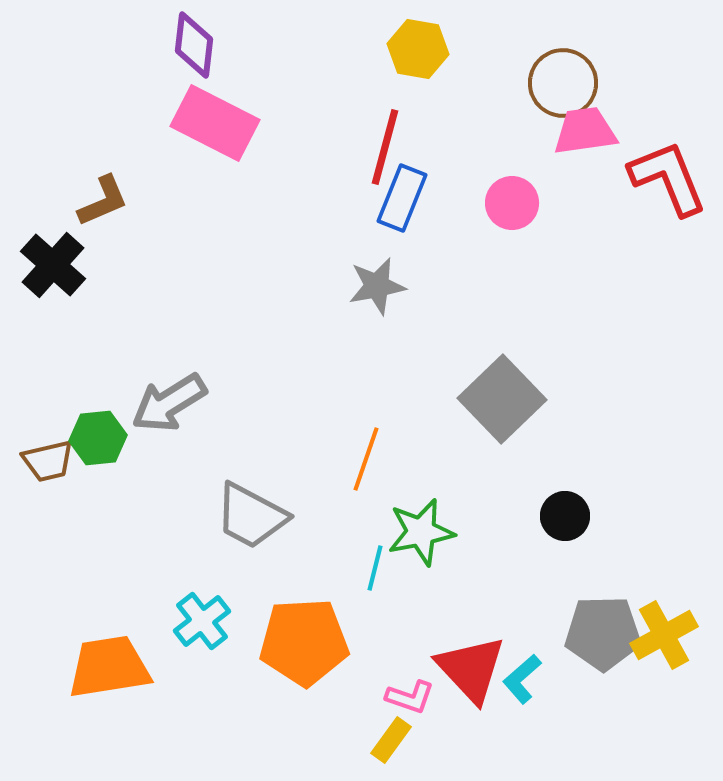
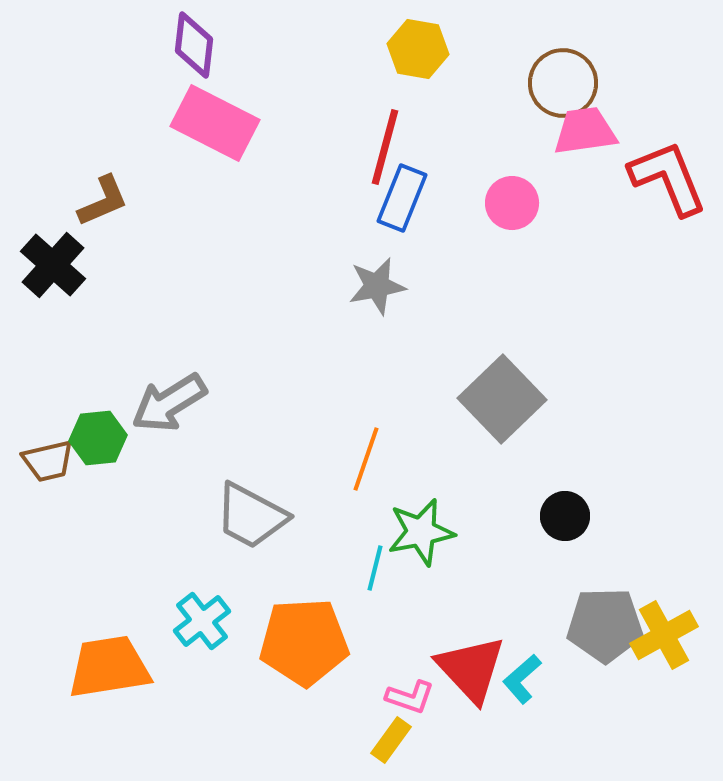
gray pentagon: moved 2 px right, 8 px up
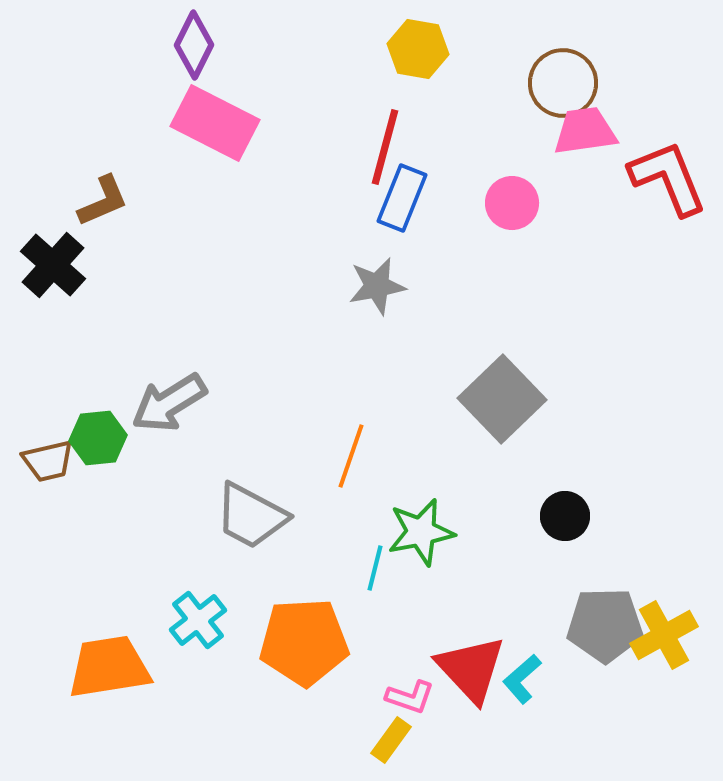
purple diamond: rotated 20 degrees clockwise
orange line: moved 15 px left, 3 px up
cyan cross: moved 4 px left, 1 px up
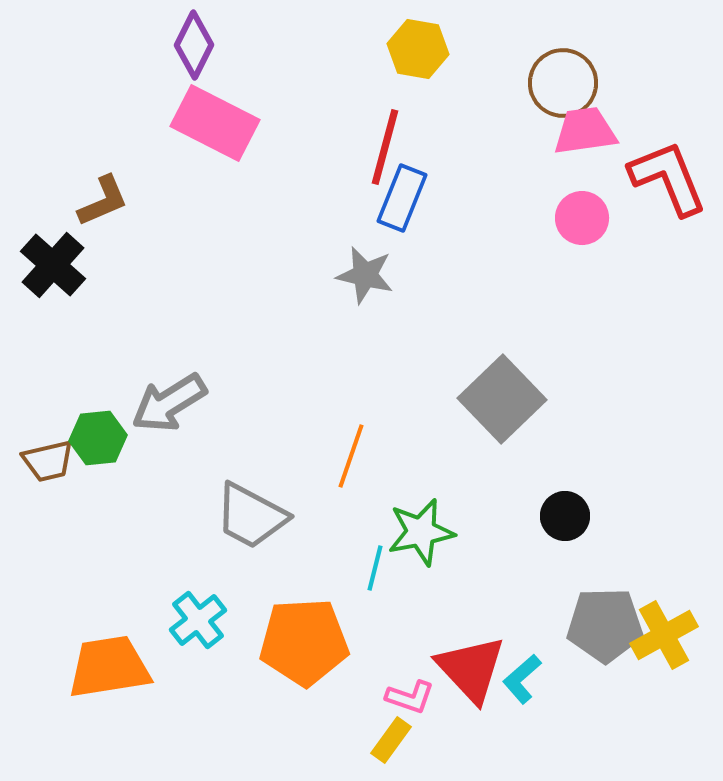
pink circle: moved 70 px right, 15 px down
gray star: moved 12 px left, 11 px up; rotated 24 degrees clockwise
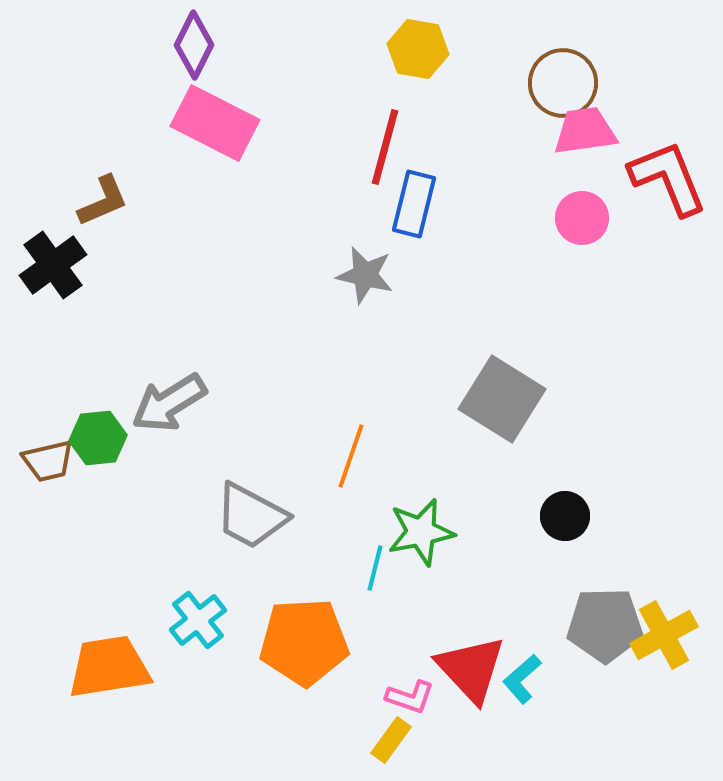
blue rectangle: moved 12 px right, 6 px down; rotated 8 degrees counterclockwise
black cross: rotated 12 degrees clockwise
gray square: rotated 14 degrees counterclockwise
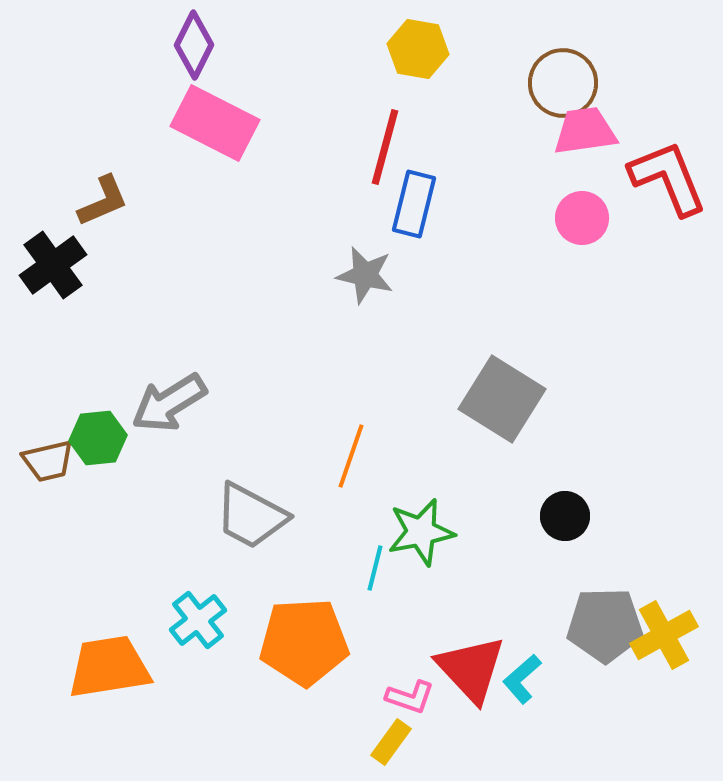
yellow rectangle: moved 2 px down
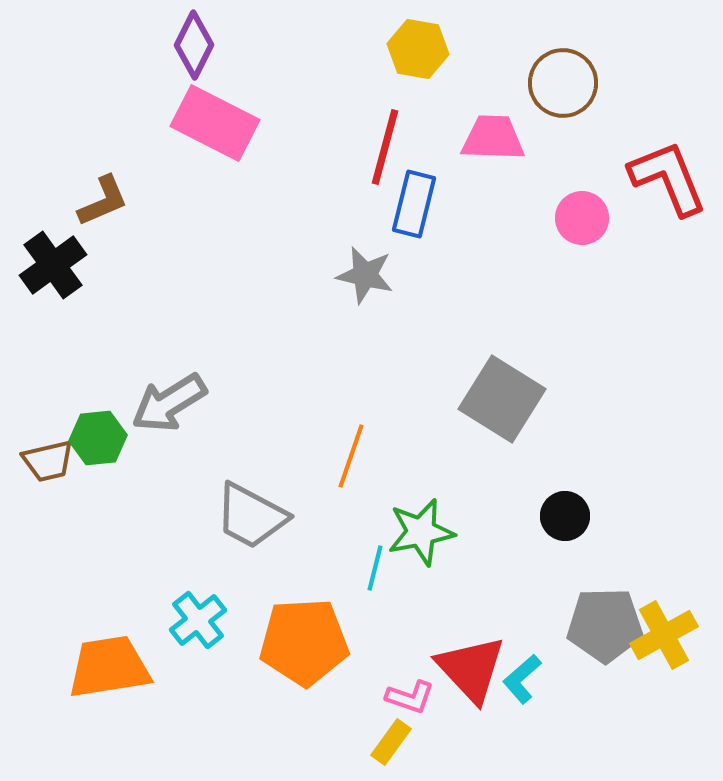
pink trapezoid: moved 92 px left, 7 px down; rotated 10 degrees clockwise
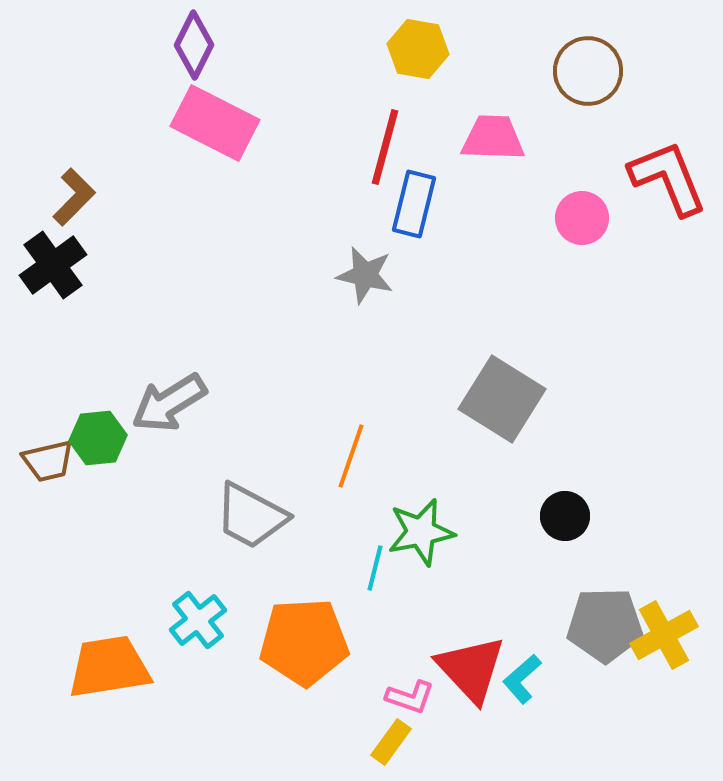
brown circle: moved 25 px right, 12 px up
brown L-shape: moved 29 px left, 4 px up; rotated 22 degrees counterclockwise
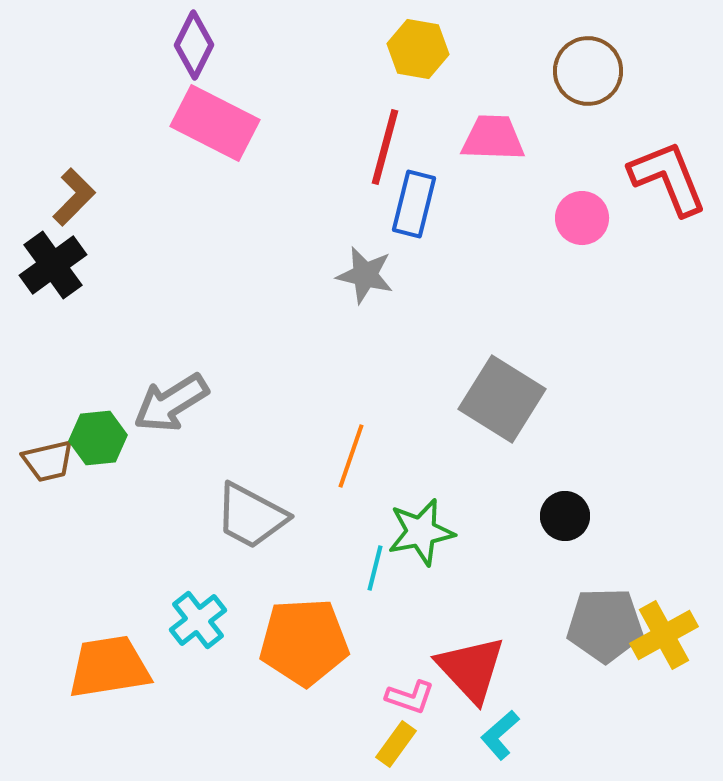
gray arrow: moved 2 px right
cyan L-shape: moved 22 px left, 56 px down
yellow rectangle: moved 5 px right, 2 px down
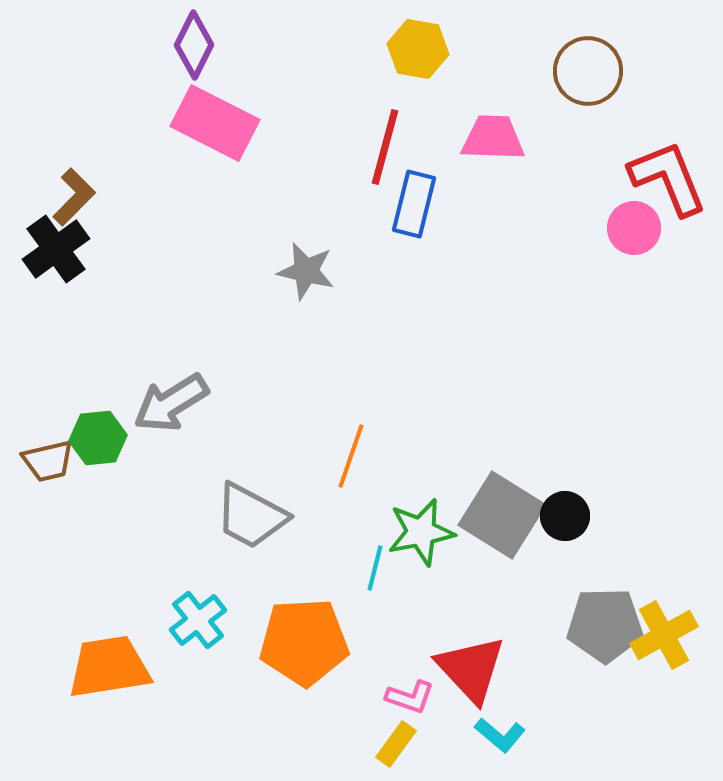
pink circle: moved 52 px right, 10 px down
black cross: moved 3 px right, 16 px up
gray star: moved 59 px left, 4 px up
gray square: moved 116 px down
cyan L-shape: rotated 99 degrees counterclockwise
